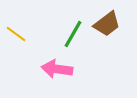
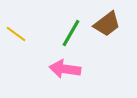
green line: moved 2 px left, 1 px up
pink arrow: moved 8 px right
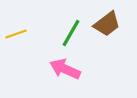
yellow line: rotated 55 degrees counterclockwise
pink arrow: rotated 16 degrees clockwise
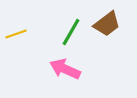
green line: moved 1 px up
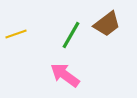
green line: moved 3 px down
pink arrow: moved 6 px down; rotated 12 degrees clockwise
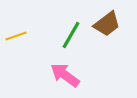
yellow line: moved 2 px down
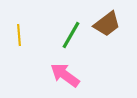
yellow line: moved 3 px right, 1 px up; rotated 75 degrees counterclockwise
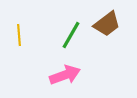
pink arrow: rotated 124 degrees clockwise
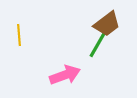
green line: moved 27 px right, 9 px down
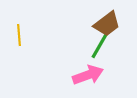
green line: moved 2 px right, 1 px down
pink arrow: moved 23 px right
